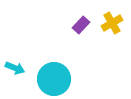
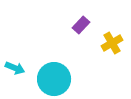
yellow cross: moved 20 px down
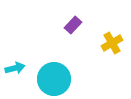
purple rectangle: moved 8 px left
cyan arrow: rotated 36 degrees counterclockwise
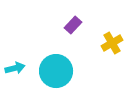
cyan circle: moved 2 px right, 8 px up
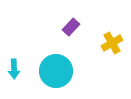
purple rectangle: moved 2 px left, 2 px down
cyan arrow: moved 1 px left, 1 px down; rotated 102 degrees clockwise
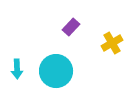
cyan arrow: moved 3 px right
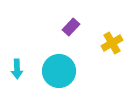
cyan circle: moved 3 px right
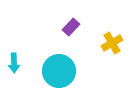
cyan arrow: moved 3 px left, 6 px up
